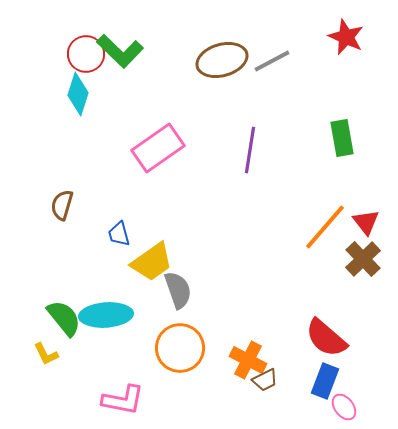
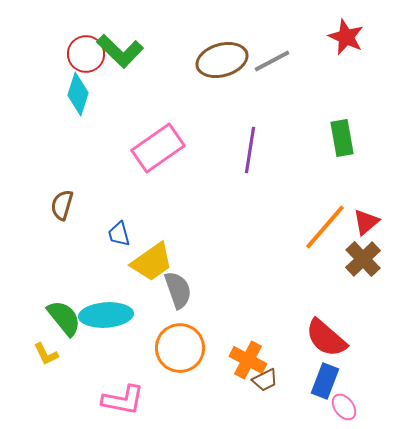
red triangle: rotated 28 degrees clockwise
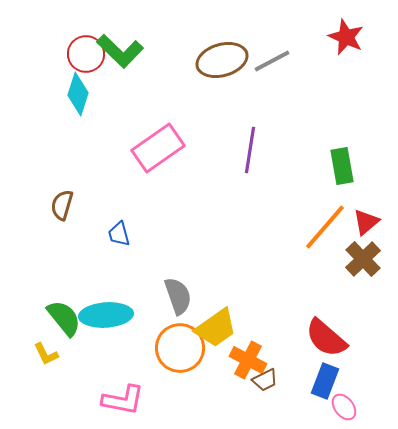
green rectangle: moved 28 px down
yellow trapezoid: moved 64 px right, 66 px down
gray semicircle: moved 6 px down
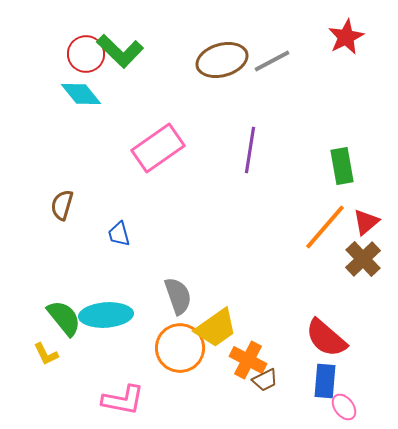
red star: rotated 21 degrees clockwise
cyan diamond: moved 3 px right; rotated 57 degrees counterclockwise
blue rectangle: rotated 16 degrees counterclockwise
